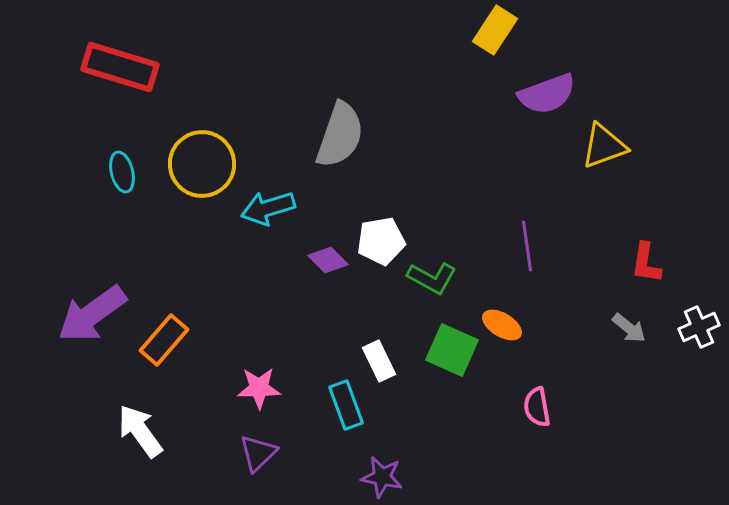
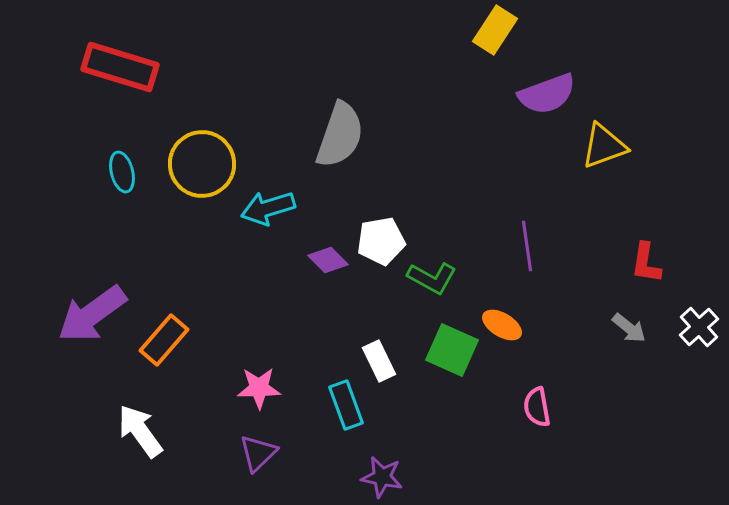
white cross: rotated 18 degrees counterclockwise
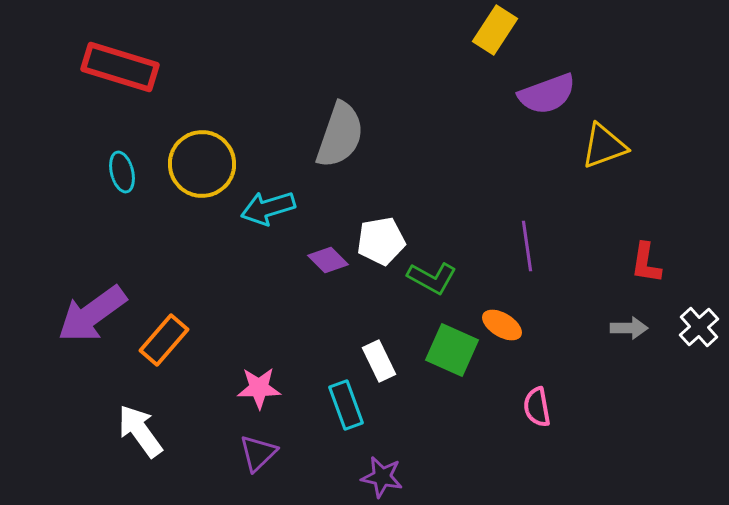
gray arrow: rotated 39 degrees counterclockwise
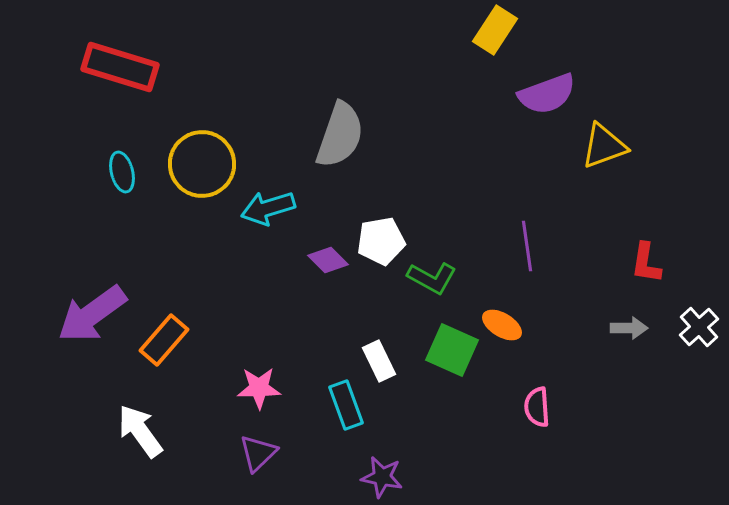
pink semicircle: rotated 6 degrees clockwise
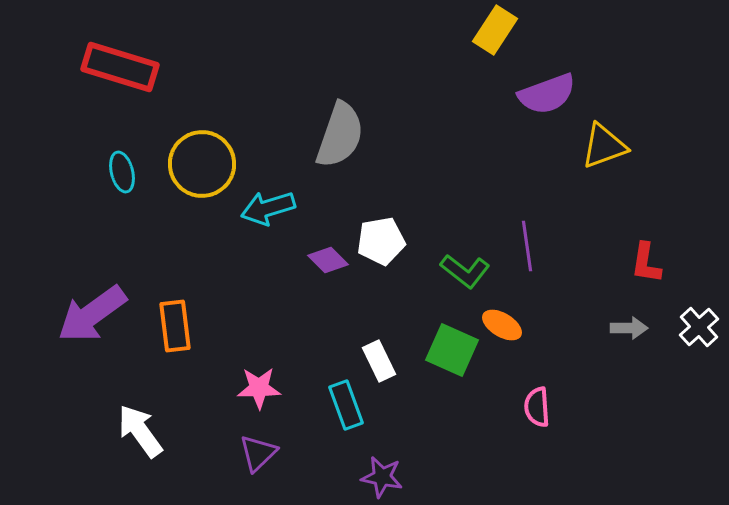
green L-shape: moved 33 px right, 7 px up; rotated 9 degrees clockwise
orange rectangle: moved 11 px right, 14 px up; rotated 48 degrees counterclockwise
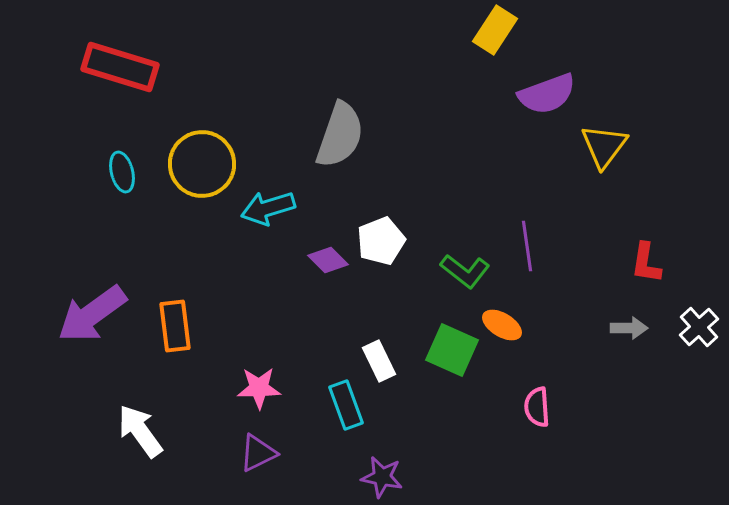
yellow triangle: rotated 33 degrees counterclockwise
white pentagon: rotated 12 degrees counterclockwise
purple triangle: rotated 18 degrees clockwise
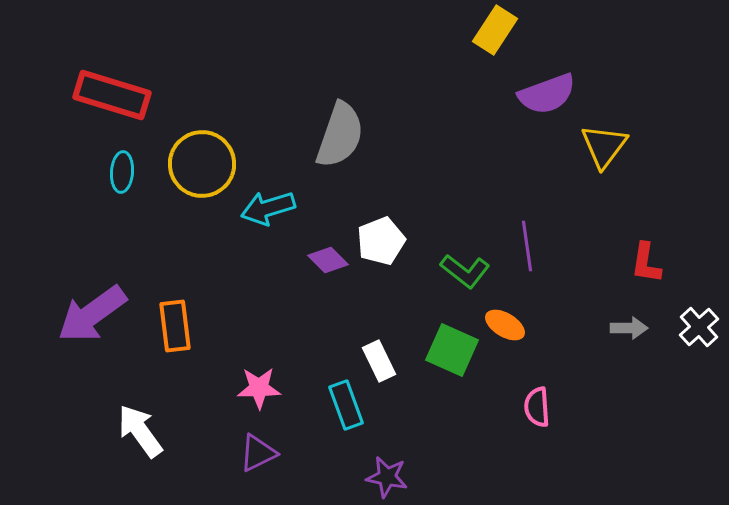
red rectangle: moved 8 px left, 28 px down
cyan ellipse: rotated 18 degrees clockwise
orange ellipse: moved 3 px right
purple star: moved 5 px right
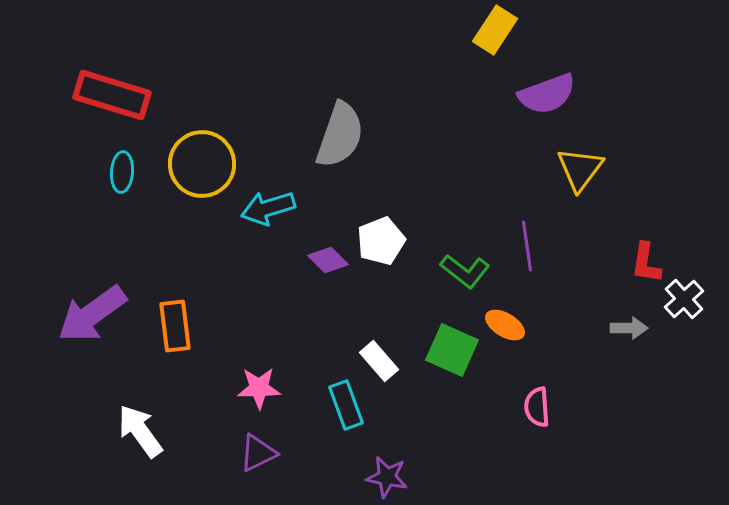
yellow triangle: moved 24 px left, 23 px down
white cross: moved 15 px left, 28 px up
white rectangle: rotated 15 degrees counterclockwise
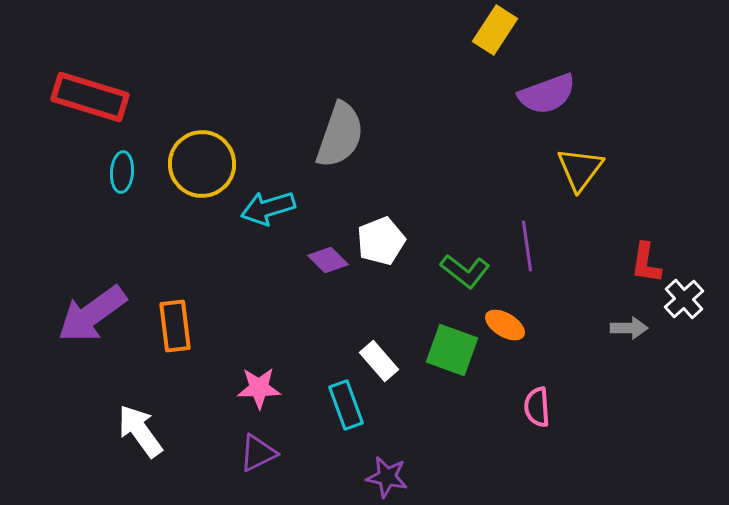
red rectangle: moved 22 px left, 2 px down
green square: rotated 4 degrees counterclockwise
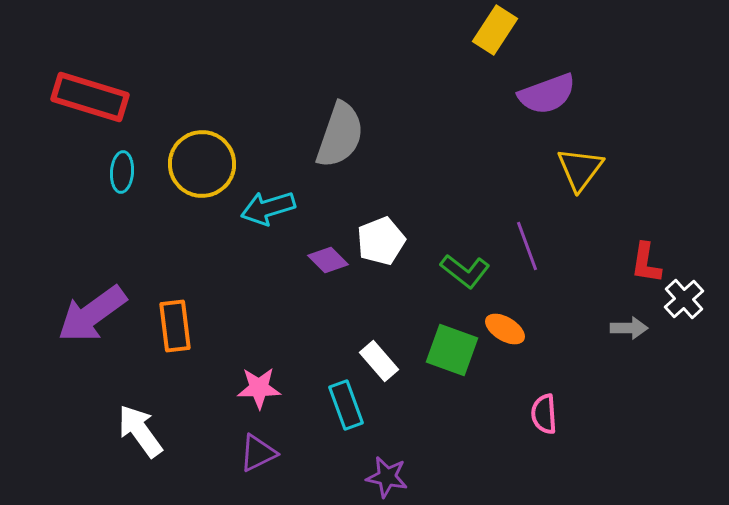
purple line: rotated 12 degrees counterclockwise
orange ellipse: moved 4 px down
pink semicircle: moved 7 px right, 7 px down
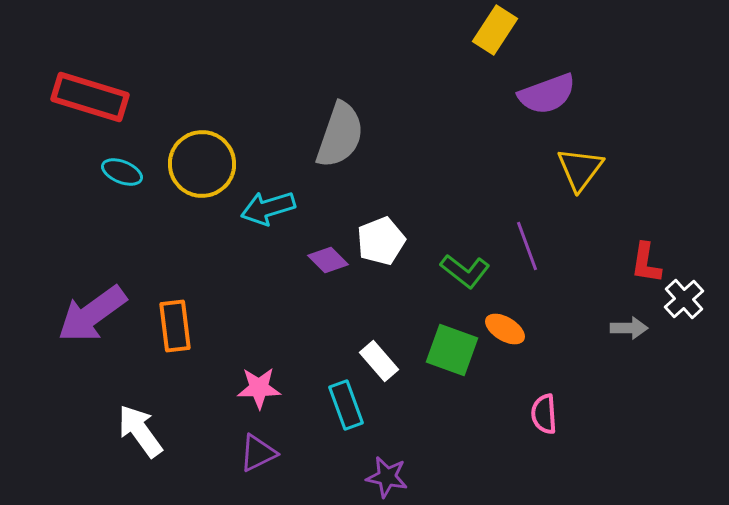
cyan ellipse: rotated 72 degrees counterclockwise
